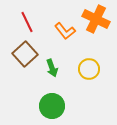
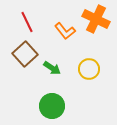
green arrow: rotated 36 degrees counterclockwise
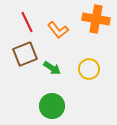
orange cross: rotated 16 degrees counterclockwise
orange L-shape: moved 7 px left, 1 px up
brown square: rotated 20 degrees clockwise
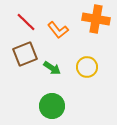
red line: moved 1 px left; rotated 20 degrees counterclockwise
yellow circle: moved 2 px left, 2 px up
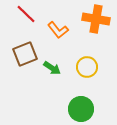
red line: moved 8 px up
green circle: moved 29 px right, 3 px down
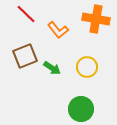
brown square: moved 2 px down
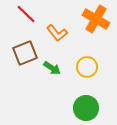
orange cross: rotated 20 degrees clockwise
orange L-shape: moved 1 px left, 3 px down
brown square: moved 3 px up
green circle: moved 5 px right, 1 px up
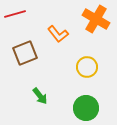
red line: moved 11 px left; rotated 60 degrees counterclockwise
orange L-shape: moved 1 px right, 1 px down
green arrow: moved 12 px left, 28 px down; rotated 18 degrees clockwise
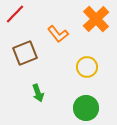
red line: rotated 30 degrees counterclockwise
orange cross: rotated 16 degrees clockwise
green arrow: moved 2 px left, 3 px up; rotated 18 degrees clockwise
